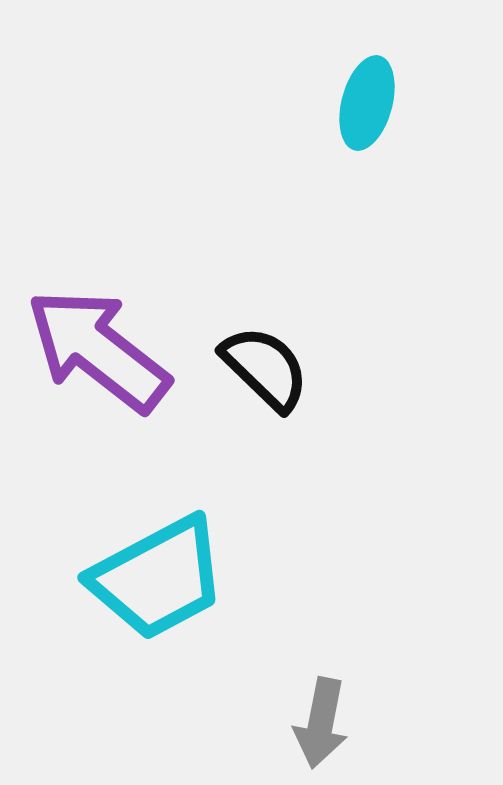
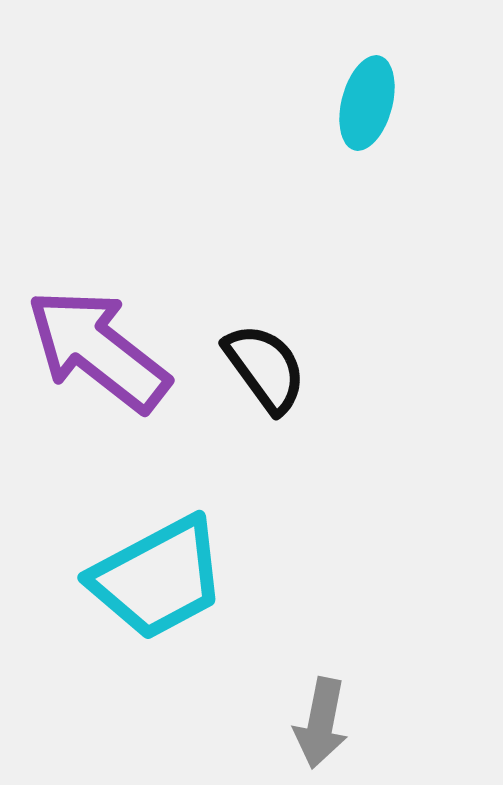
black semicircle: rotated 10 degrees clockwise
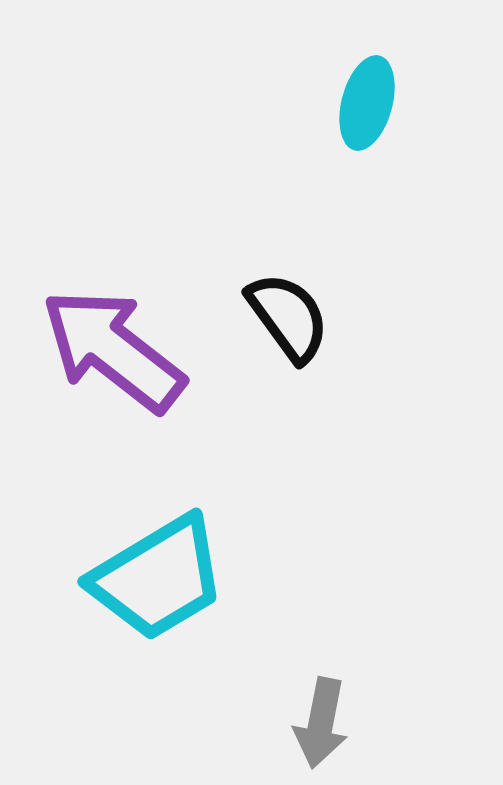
purple arrow: moved 15 px right
black semicircle: moved 23 px right, 51 px up
cyan trapezoid: rotated 3 degrees counterclockwise
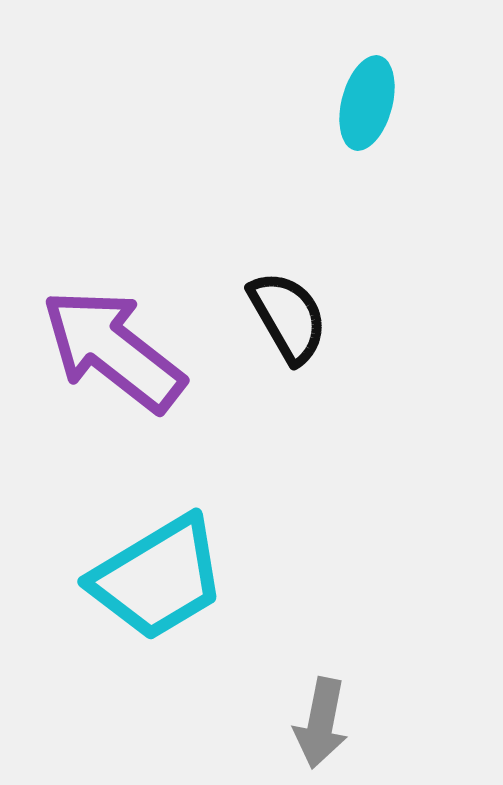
black semicircle: rotated 6 degrees clockwise
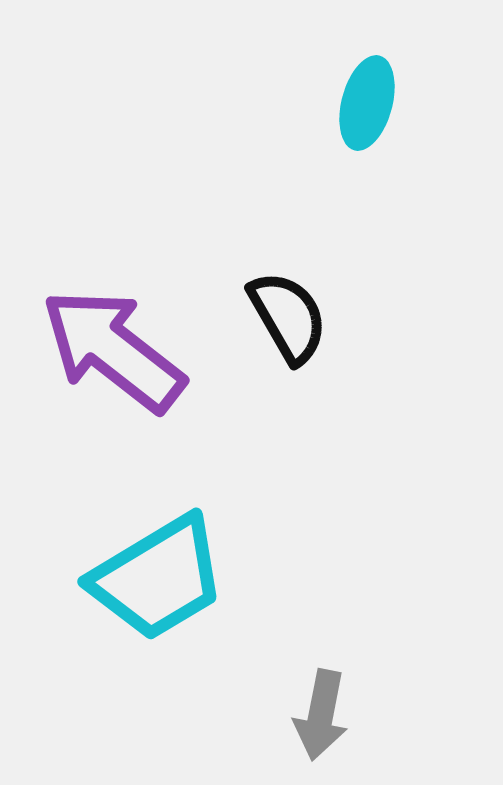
gray arrow: moved 8 px up
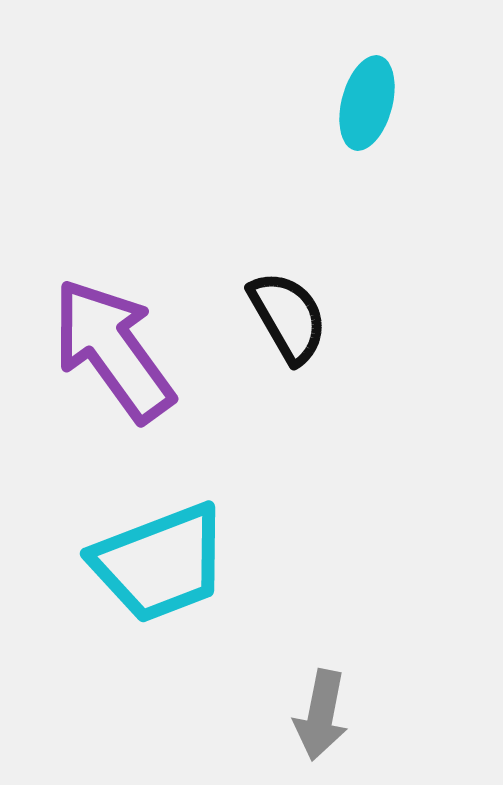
purple arrow: rotated 16 degrees clockwise
cyan trapezoid: moved 2 px right, 15 px up; rotated 10 degrees clockwise
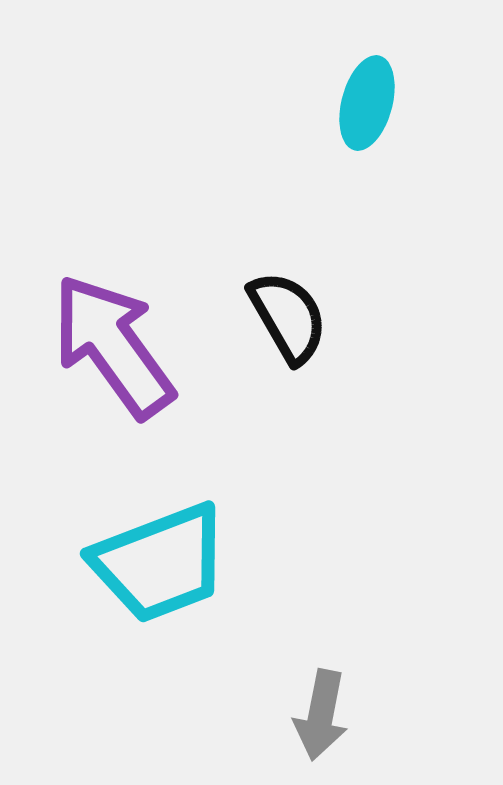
purple arrow: moved 4 px up
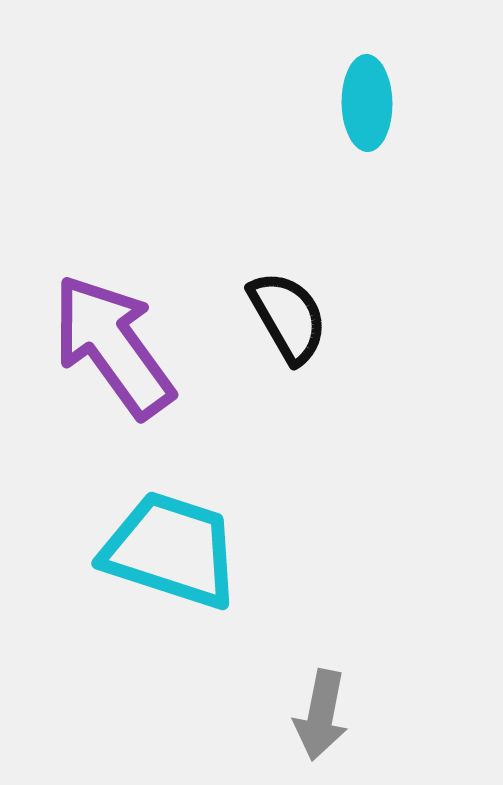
cyan ellipse: rotated 16 degrees counterclockwise
cyan trapezoid: moved 11 px right, 13 px up; rotated 141 degrees counterclockwise
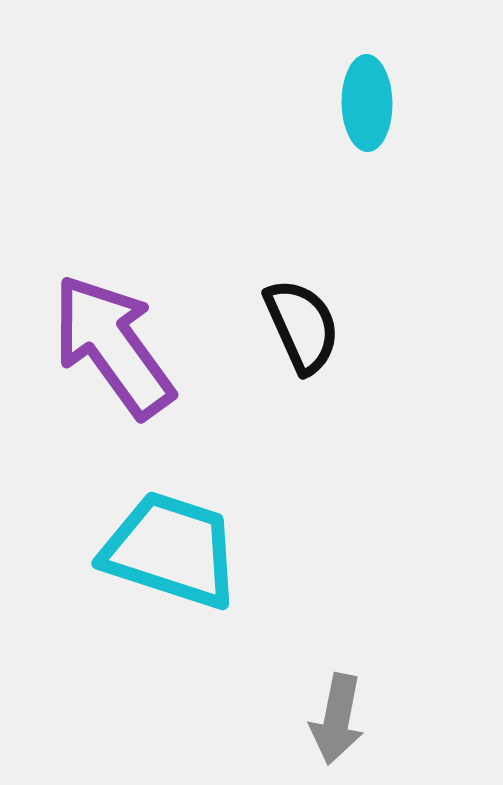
black semicircle: moved 14 px right, 9 px down; rotated 6 degrees clockwise
gray arrow: moved 16 px right, 4 px down
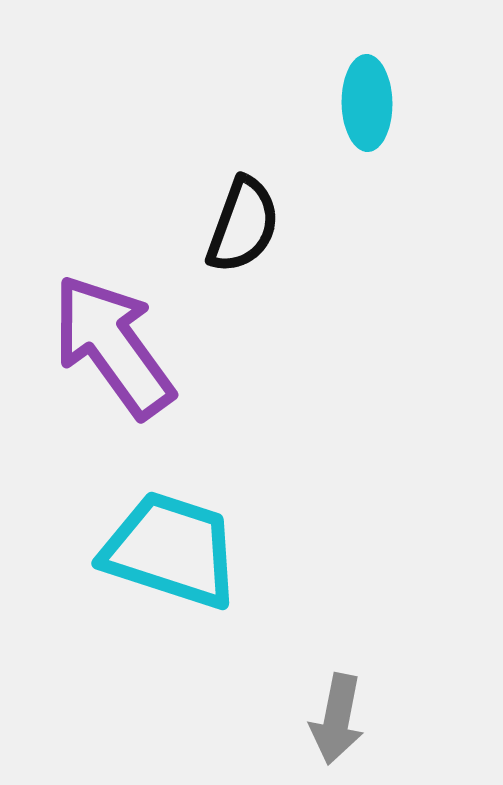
black semicircle: moved 59 px left, 101 px up; rotated 44 degrees clockwise
